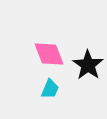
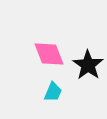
cyan trapezoid: moved 3 px right, 3 px down
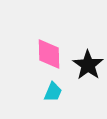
pink diamond: rotated 20 degrees clockwise
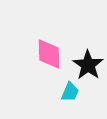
cyan trapezoid: moved 17 px right
